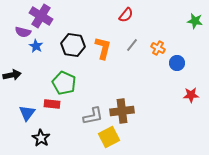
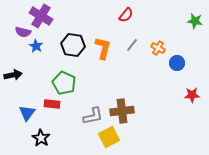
black arrow: moved 1 px right
red star: moved 1 px right
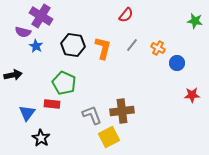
gray L-shape: moved 1 px left, 1 px up; rotated 100 degrees counterclockwise
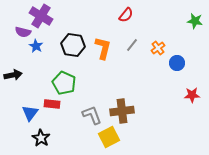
orange cross: rotated 24 degrees clockwise
blue triangle: moved 3 px right
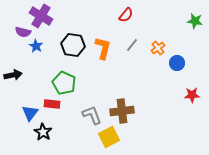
black star: moved 2 px right, 6 px up
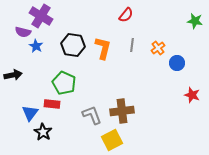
gray line: rotated 32 degrees counterclockwise
red star: rotated 21 degrees clockwise
yellow square: moved 3 px right, 3 px down
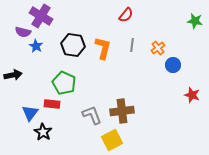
blue circle: moved 4 px left, 2 px down
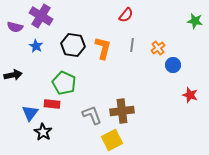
purple semicircle: moved 8 px left, 5 px up
red star: moved 2 px left
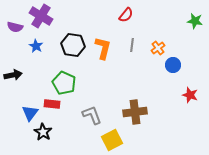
brown cross: moved 13 px right, 1 px down
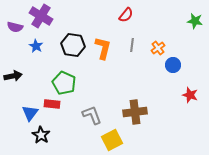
black arrow: moved 1 px down
black star: moved 2 px left, 3 px down
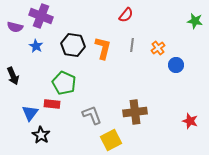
purple cross: rotated 10 degrees counterclockwise
blue circle: moved 3 px right
black arrow: rotated 78 degrees clockwise
red star: moved 26 px down
yellow square: moved 1 px left
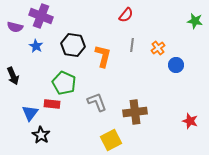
orange L-shape: moved 8 px down
gray L-shape: moved 5 px right, 13 px up
